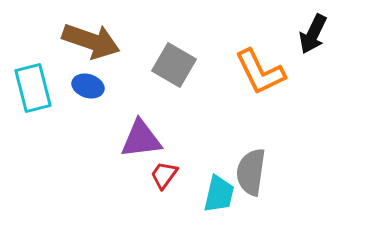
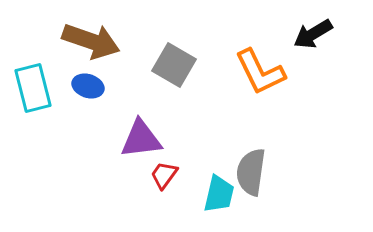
black arrow: rotated 33 degrees clockwise
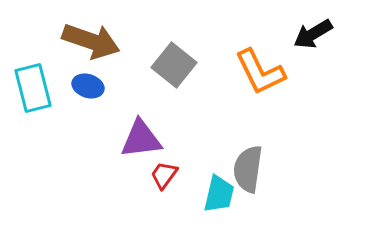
gray square: rotated 9 degrees clockwise
gray semicircle: moved 3 px left, 3 px up
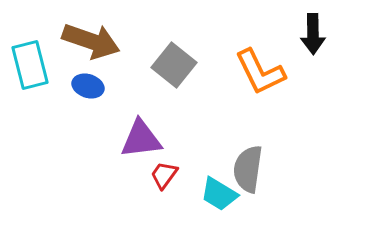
black arrow: rotated 60 degrees counterclockwise
cyan rectangle: moved 3 px left, 23 px up
cyan trapezoid: rotated 108 degrees clockwise
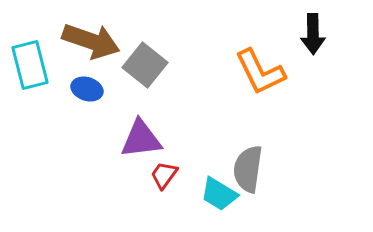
gray square: moved 29 px left
blue ellipse: moved 1 px left, 3 px down
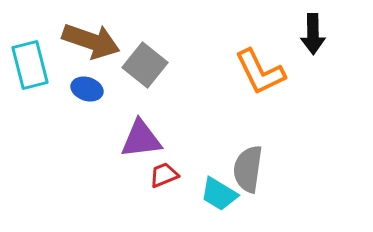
red trapezoid: rotated 32 degrees clockwise
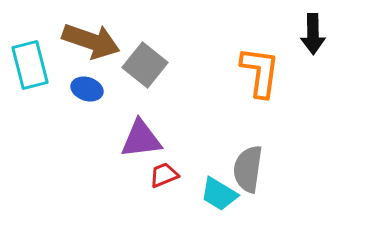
orange L-shape: rotated 146 degrees counterclockwise
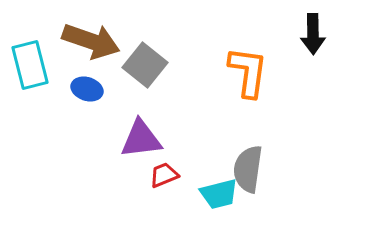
orange L-shape: moved 12 px left
cyan trapezoid: rotated 45 degrees counterclockwise
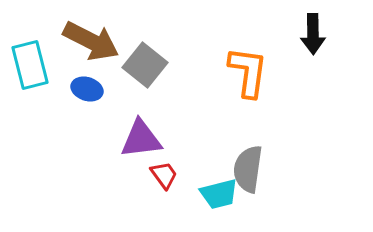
brown arrow: rotated 8 degrees clockwise
red trapezoid: rotated 76 degrees clockwise
